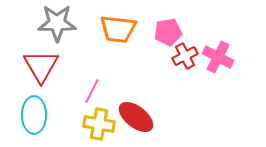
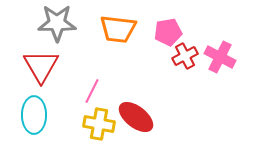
pink cross: moved 2 px right
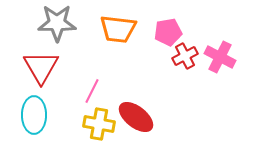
red triangle: moved 1 px down
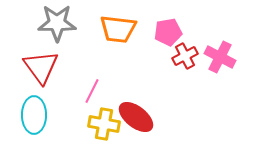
red triangle: rotated 6 degrees counterclockwise
yellow cross: moved 5 px right
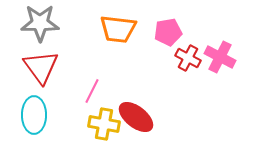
gray star: moved 17 px left
red cross: moved 3 px right, 2 px down; rotated 35 degrees counterclockwise
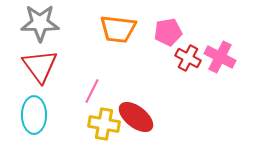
red triangle: moved 1 px left, 1 px up
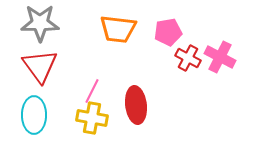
red ellipse: moved 12 px up; rotated 45 degrees clockwise
yellow cross: moved 12 px left, 6 px up
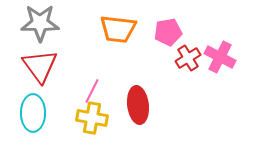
red cross: rotated 30 degrees clockwise
red ellipse: moved 2 px right
cyan ellipse: moved 1 px left, 2 px up
